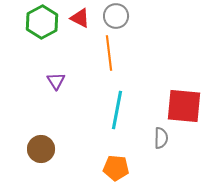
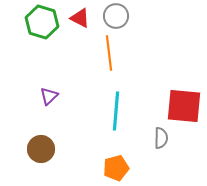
green hexagon: rotated 16 degrees counterclockwise
purple triangle: moved 7 px left, 15 px down; rotated 18 degrees clockwise
cyan line: moved 1 px left, 1 px down; rotated 6 degrees counterclockwise
orange pentagon: rotated 20 degrees counterclockwise
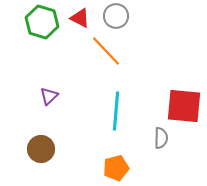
orange line: moved 3 px left, 2 px up; rotated 36 degrees counterclockwise
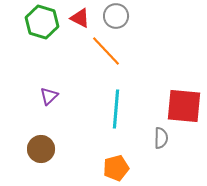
cyan line: moved 2 px up
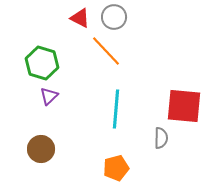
gray circle: moved 2 px left, 1 px down
green hexagon: moved 41 px down
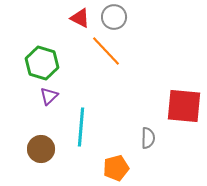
cyan line: moved 35 px left, 18 px down
gray semicircle: moved 13 px left
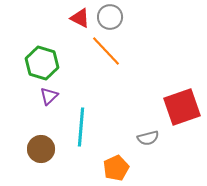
gray circle: moved 4 px left
red square: moved 2 px left, 1 px down; rotated 24 degrees counterclockwise
gray semicircle: rotated 75 degrees clockwise
orange pentagon: rotated 10 degrees counterclockwise
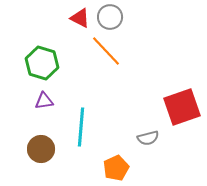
purple triangle: moved 5 px left, 5 px down; rotated 36 degrees clockwise
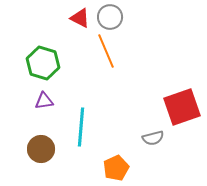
orange line: rotated 20 degrees clockwise
green hexagon: moved 1 px right
gray semicircle: moved 5 px right
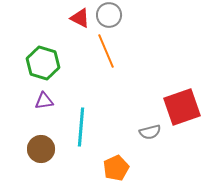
gray circle: moved 1 px left, 2 px up
gray semicircle: moved 3 px left, 6 px up
